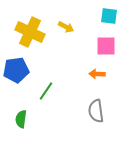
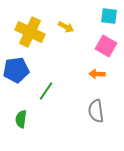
pink square: rotated 30 degrees clockwise
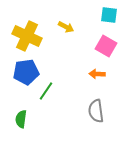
cyan square: moved 1 px up
yellow cross: moved 3 px left, 4 px down
blue pentagon: moved 10 px right, 2 px down
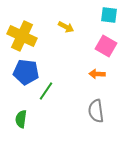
yellow cross: moved 5 px left
blue pentagon: rotated 15 degrees clockwise
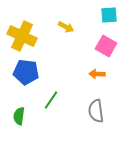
cyan square: rotated 12 degrees counterclockwise
green line: moved 5 px right, 9 px down
green semicircle: moved 2 px left, 3 px up
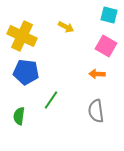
cyan square: rotated 18 degrees clockwise
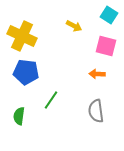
cyan square: rotated 18 degrees clockwise
yellow arrow: moved 8 px right, 1 px up
pink square: rotated 15 degrees counterclockwise
